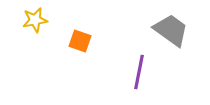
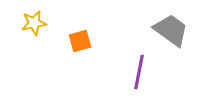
yellow star: moved 1 px left, 3 px down
orange square: rotated 35 degrees counterclockwise
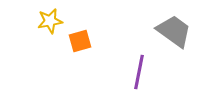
yellow star: moved 16 px right, 2 px up
gray trapezoid: moved 3 px right, 1 px down
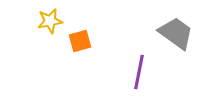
gray trapezoid: moved 2 px right, 2 px down
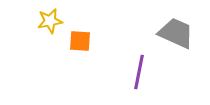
gray trapezoid: rotated 12 degrees counterclockwise
orange square: rotated 20 degrees clockwise
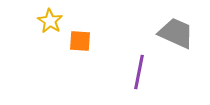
yellow star: rotated 30 degrees counterclockwise
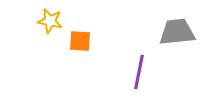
yellow star: rotated 20 degrees counterclockwise
gray trapezoid: moved 1 px right, 1 px up; rotated 30 degrees counterclockwise
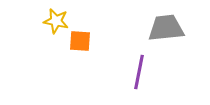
yellow star: moved 6 px right
gray trapezoid: moved 11 px left, 4 px up
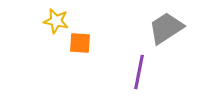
gray trapezoid: rotated 27 degrees counterclockwise
orange square: moved 2 px down
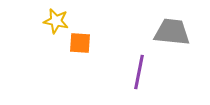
gray trapezoid: moved 6 px right, 4 px down; rotated 39 degrees clockwise
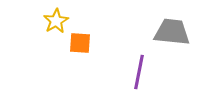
yellow star: rotated 30 degrees clockwise
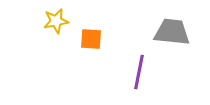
yellow star: rotated 20 degrees clockwise
orange square: moved 11 px right, 4 px up
